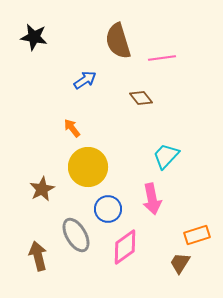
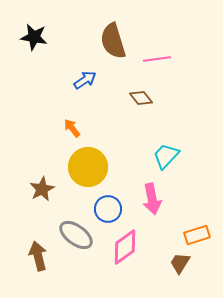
brown semicircle: moved 5 px left
pink line: moved 5 px left, 1 px down
gray ellipse: rotated 24 degrees counterclockwise
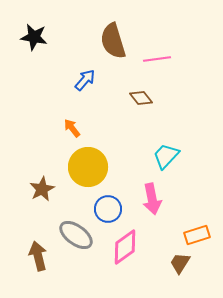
blue arrow: rotated 15 degrees counterclockwise
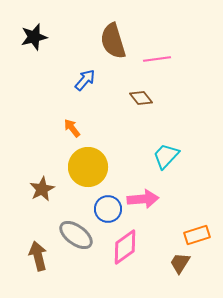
black star: rotated 24 degrees counterclockwise
pink arrow: moved 9 px left; rotated 84 degrees counterclockwise
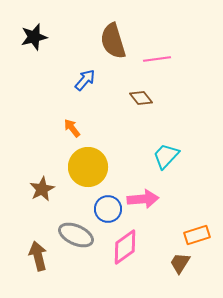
gray ellipse: rotated 12 degrees counterclockwise
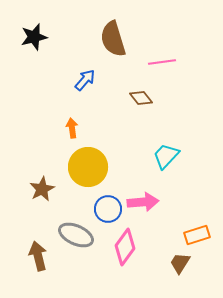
brown semicircle: moved 2 px up
pink line: moved 5 px right, 3 px down
orange arrow: rotated 30 degrees clockwise
pink arrow: moved 3 px down
pink diamond: rotated 18 degrees counterclockwise
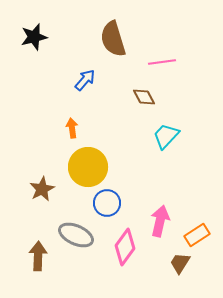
brown diamond: moved 3 px right, 1 px up; rotated 10 degrees clockwise
cyan trapezoid: moved 20 px up
pink arrow: moved 17 px right, 19 px down; rotated 72 degrees counterclockwise
blue circle: moved 1 px left, 6 px up
orange rectangle: rotated 15 degrees counterclockwise
brown arrow: rotated 16 degrees clockwise
